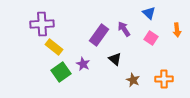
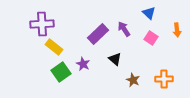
purple rectangle: moved 1 px left, 1 px up; rotated 10 degrees clockwise
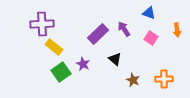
blue triangle: rotated 24 degrees counterclockwise
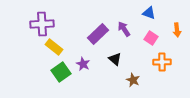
orange cross: moved 2 px left, 17 px up
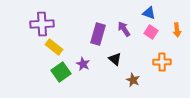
purple rectangle: rotated 30 degrees counterclockwise
pink square: moved 6 px up
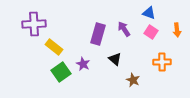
purple cross: moved 8 px left
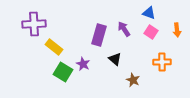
purple rectangle: moved 1 px right, 1 px down
green square: moved 2 px right; rotated 24 degrees counterclockwise
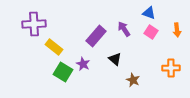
purple rectangle: moved 3 px left, 1 px down; rotated 25 degrees clockwise
orange cross: moved 9 px right, 6 px down
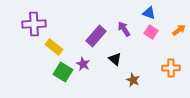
orange arrow: moved 2 px right; rotated 120 degrees counterclockwise
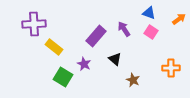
orange arrow: moved 11 px up
purple star: moved 1 px right
green square: moved 5 px down
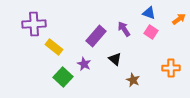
green square: rotated 12 degrees clockwise
